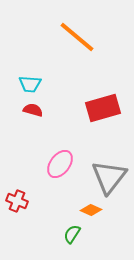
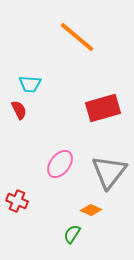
red semicircle: moved 14 px left; rotated 48 degrees clockwise
gray triangle: moved 5 px up
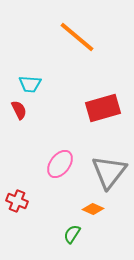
orange diamond: moved 2 px right, 1 px up
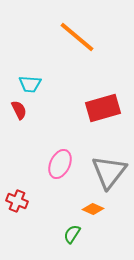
pink ellipse: rotated 12 degrees counterclockwise
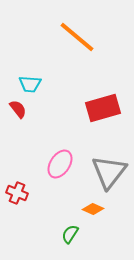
red semicircle: moved 1 px left, 1 px up; rotated 12 degrees counterclockwise
pink ellipse: rotated 8 degrees clockwise
red cross: moved 8 px up
green semicircle: moved 2 px left
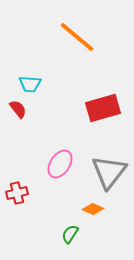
red cross: rotated 35 degrees counterclockwise
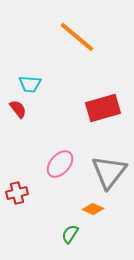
pink ellipse: rotated 8 degrees clockwise
